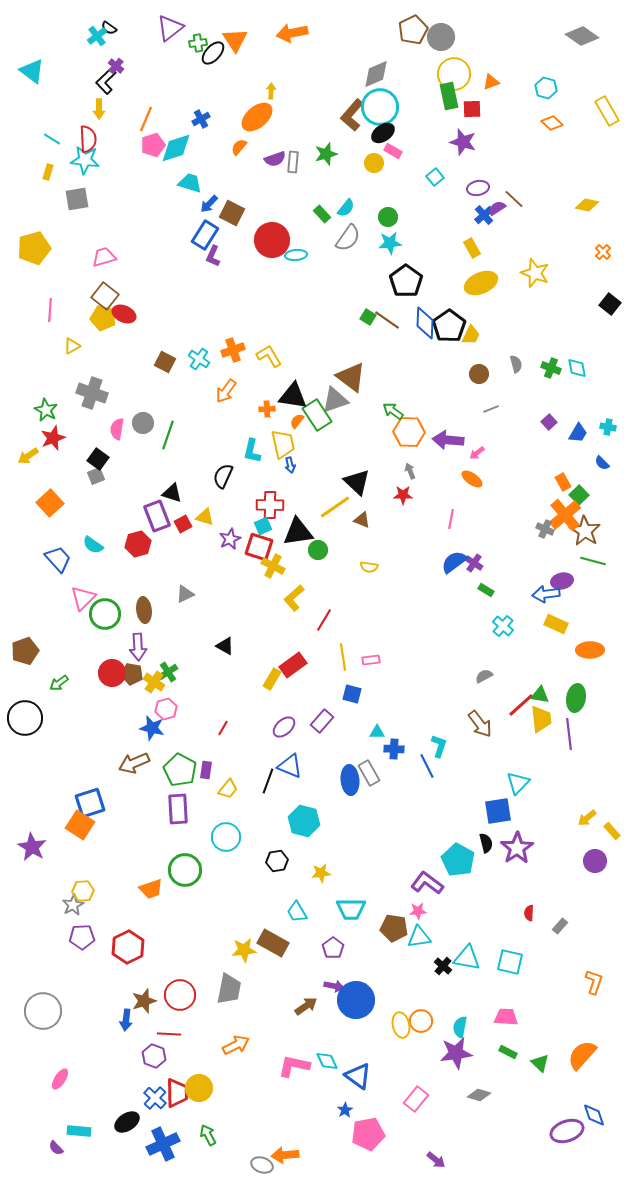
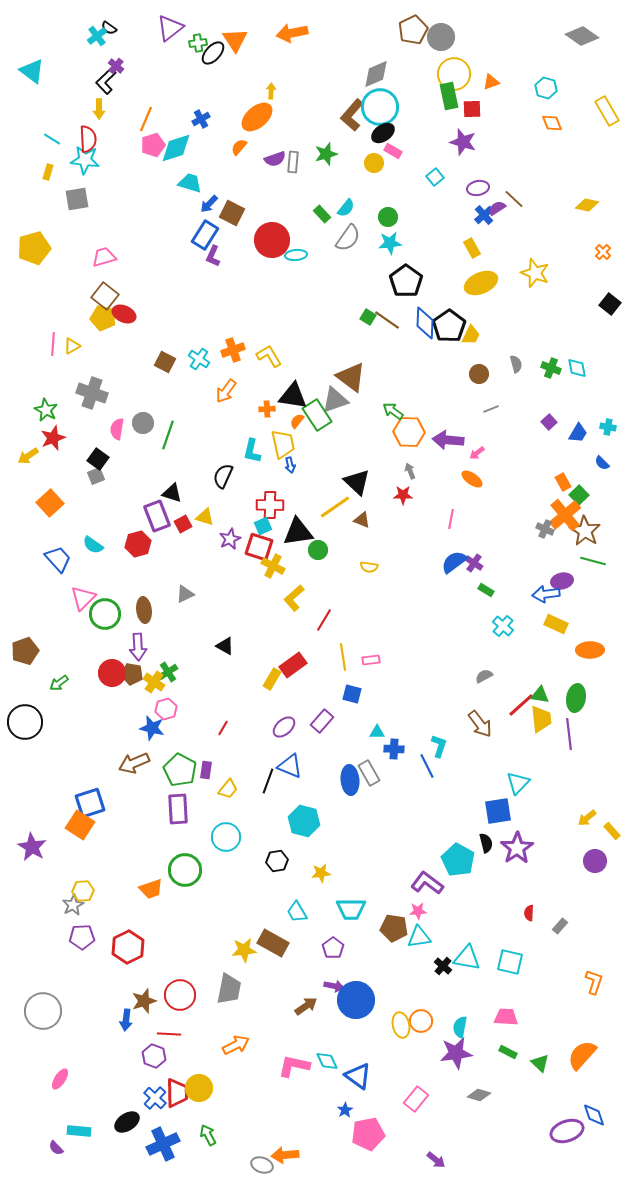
orange diamond at (552, 123): rotated 25 degrees clockwise
pink line at (50, 310): moved 3 px right, 34 px down
black circle at (25, 718): moved 4 px down
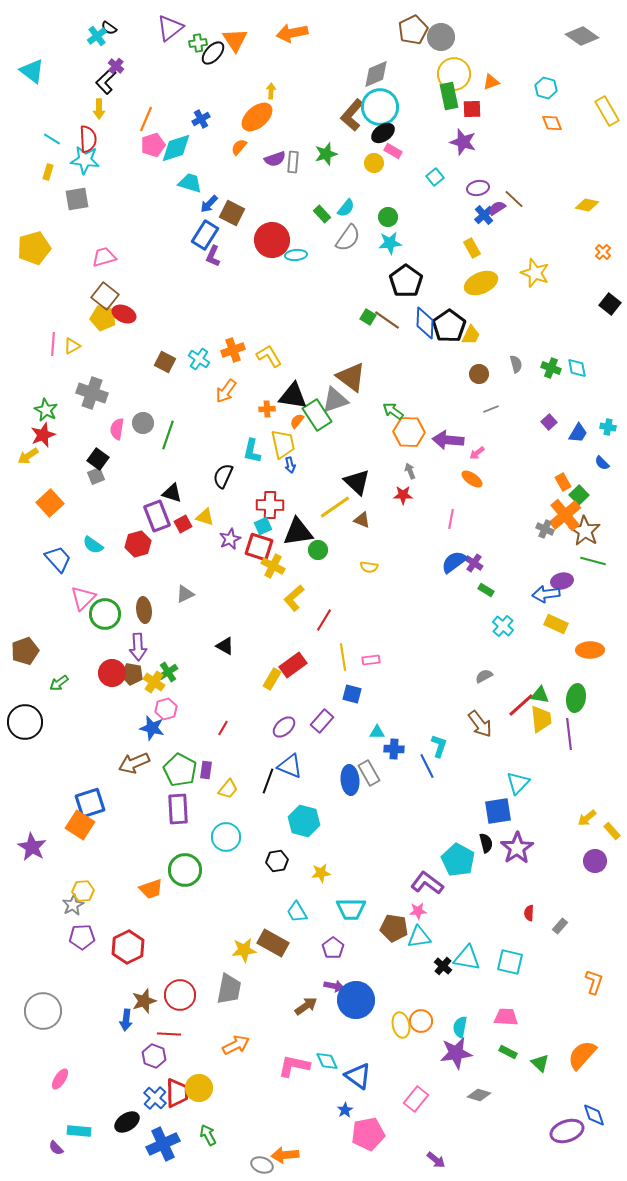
red star at (53, 438): moved 10 px left, 3 px up
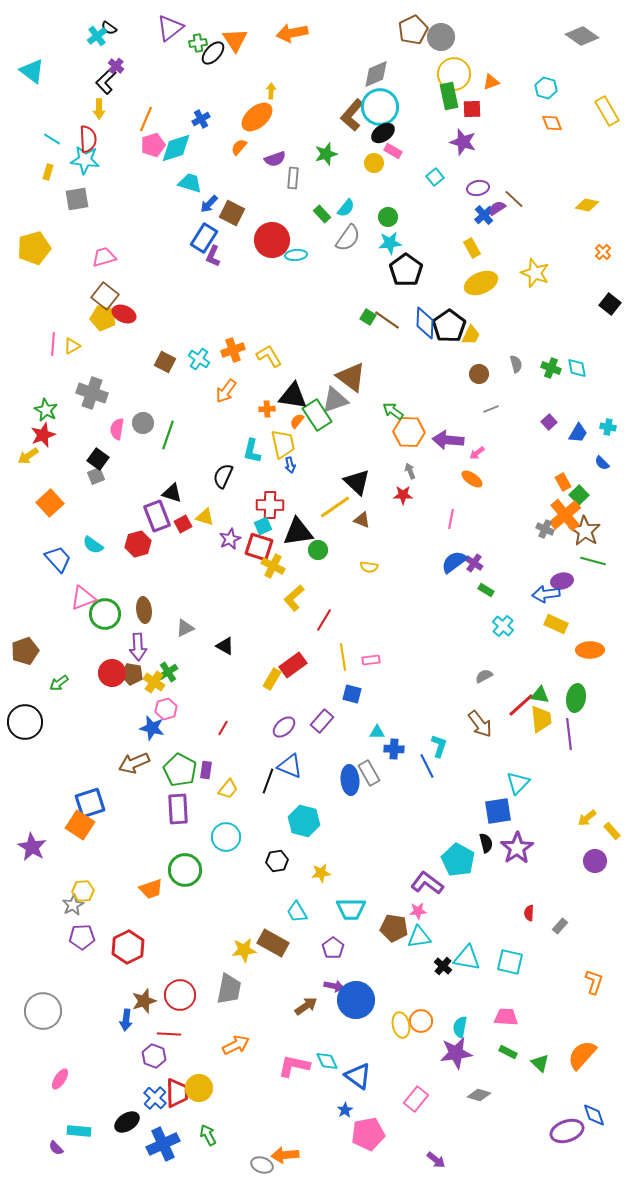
gray rectangle at (293, 162): moved 16 px down
blue rectangle at (205, 235): moved 1 px left, 3 px down
black pentagon at (406, 281): moved 11 px up
gray triangle at (185, 594): moved 34 px down
pink triangle at (83, 598): rotated 24 degrees clockwise
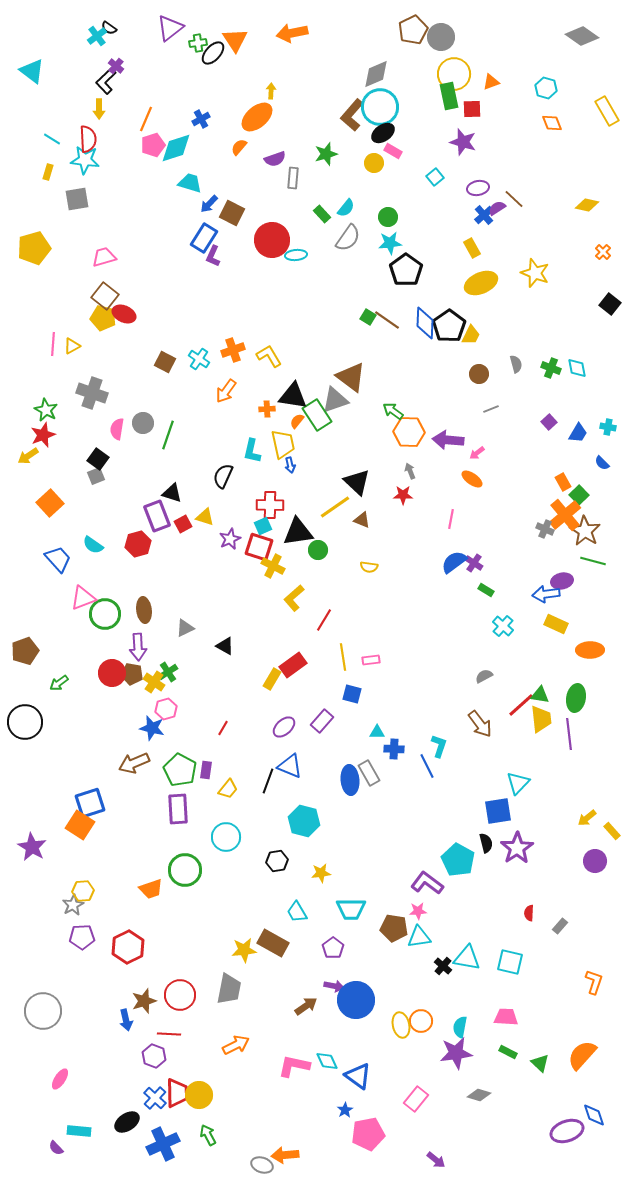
blue arrow at (126, 1020): rotated 20 degrees counterclockwise
yellow circle at (199, 1088): moved 7 px down
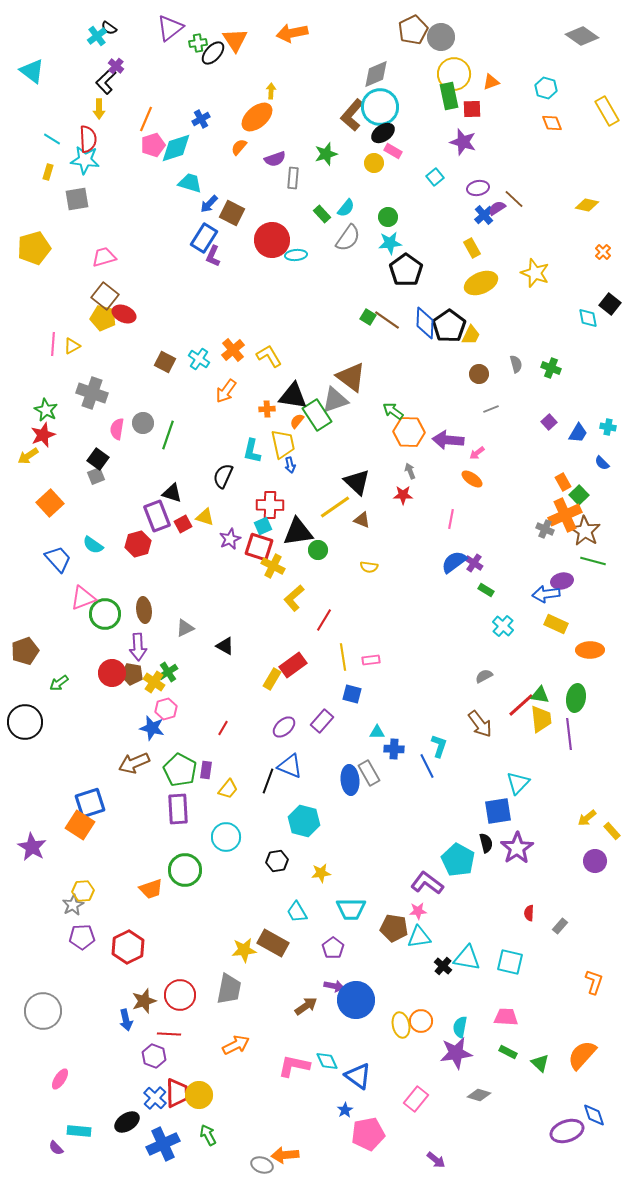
orange cross at (233, 350): rotated 20 degrees counterclockwise
cyan diamond at (577, 368): moved 11 px right, 50 px up
orange cross at (565, 515): rotated 16 degrees clockwise
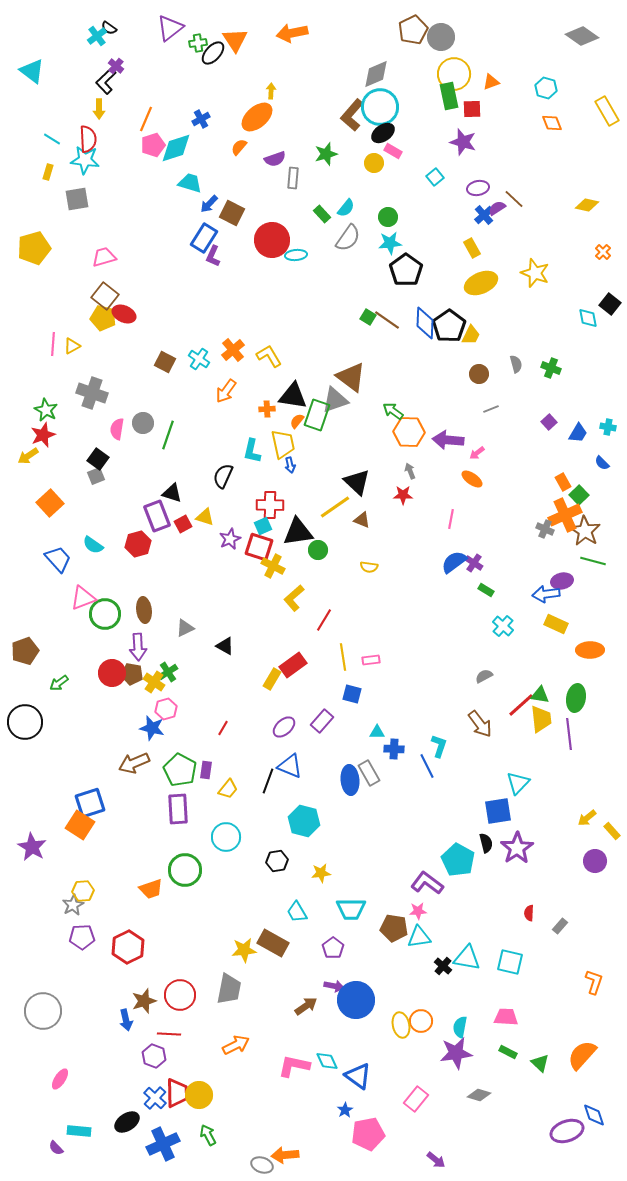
green rectangle at (317, 415): rotated 52 degrees clockwise
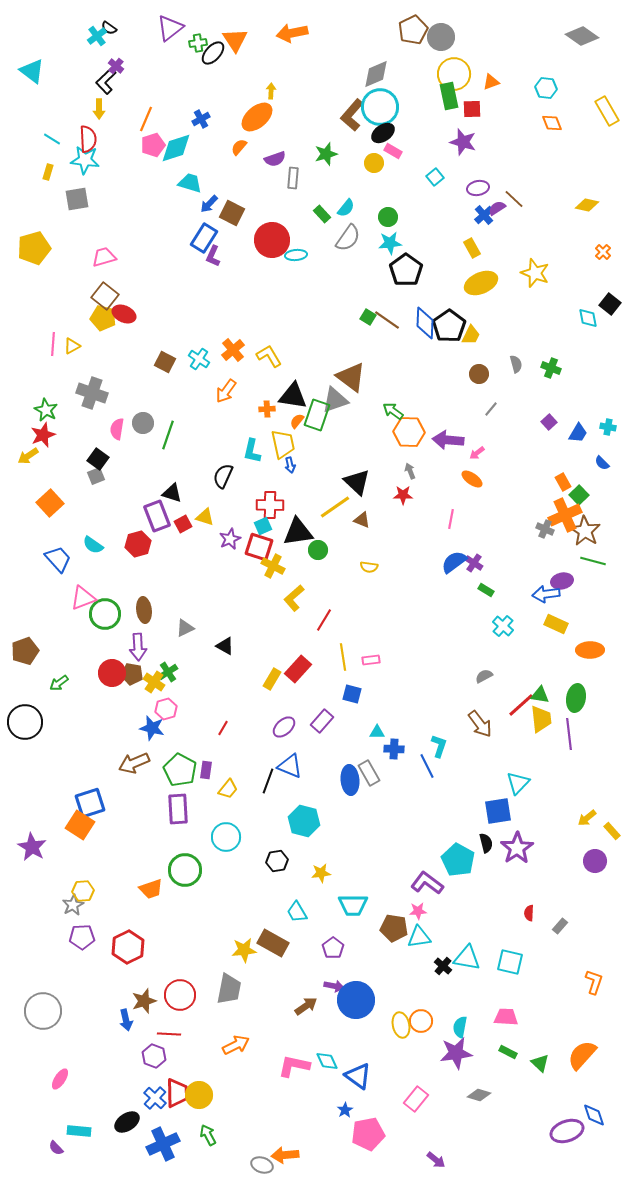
cyan hexagon at (546, 88): rotated 10 degrees counterclockwise
gray line at (491, 409): rotated 28 degrees counterclockwise
red rectangle at (293, 665): moved 5 px right, 4 px down; rotated 12 degrees counterclockwise
cyan trapezoid at (351, 909): moved 2 px right, 4 px up
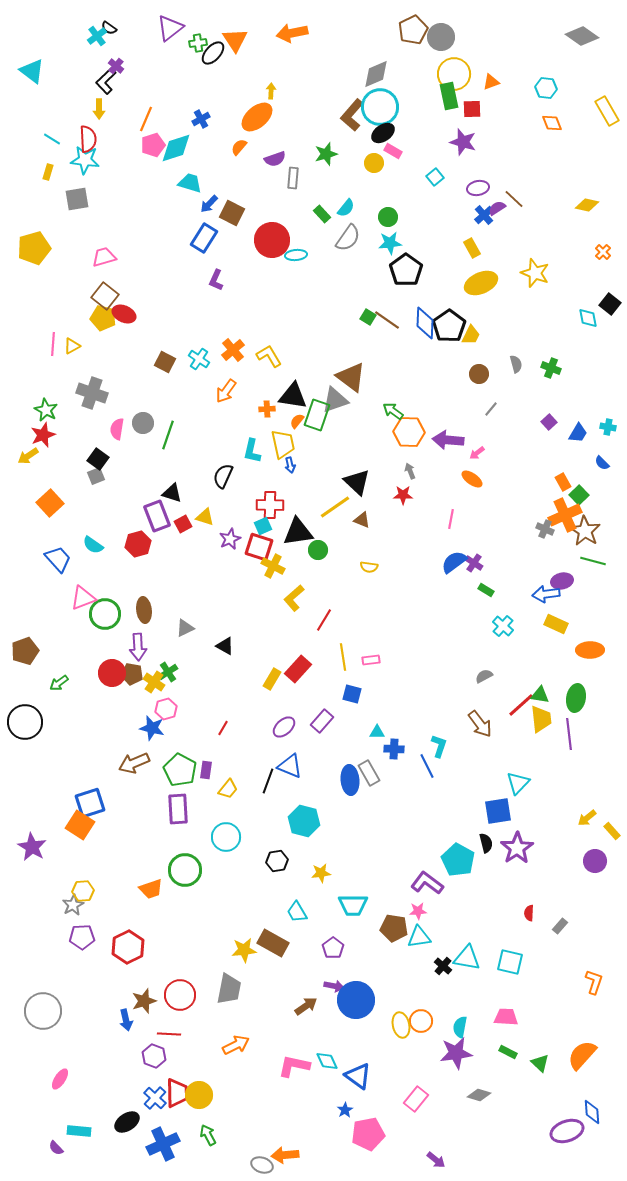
purple L-shape at (213, 256): moved 3 px right, 24 px down
blue diamond at (594, 1115): moved 2 px left, 3 px up; rotated 15 degrees clockwise
